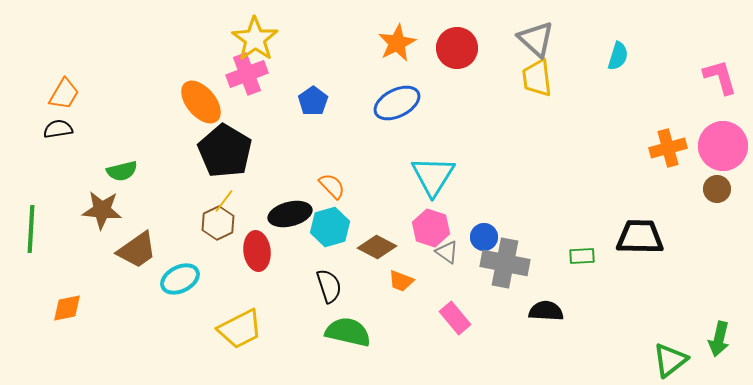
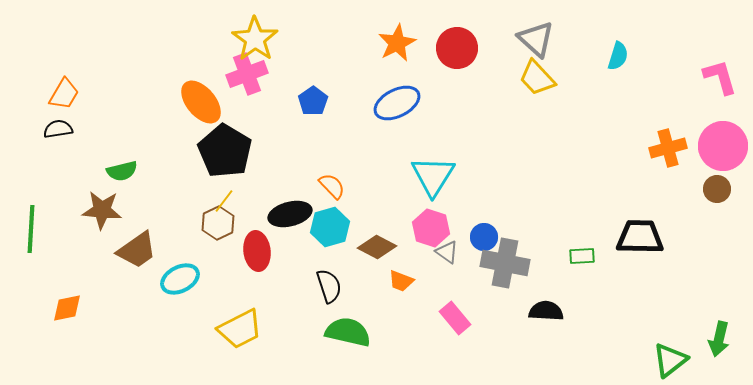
yellow trapezoid at (537, 78): rotated 36 degrees counterclockwise
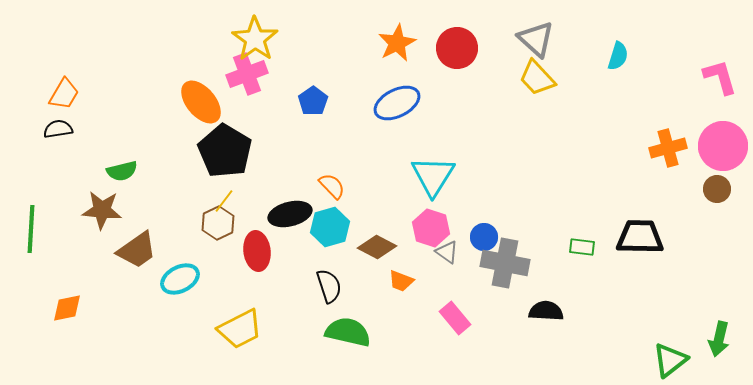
green rectangle at (582, 256): moved 9 px up; rotated 10 degrees clockwise
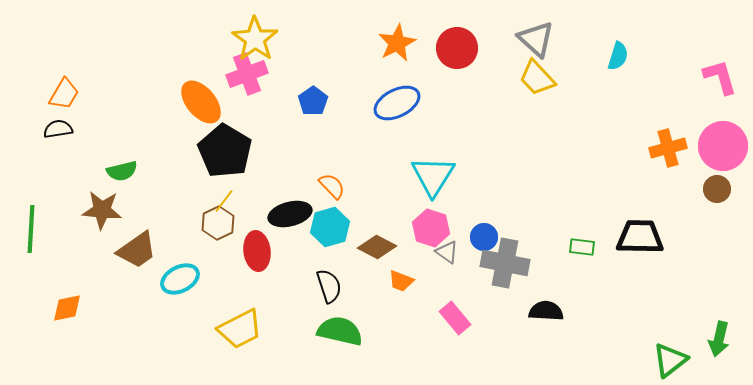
green semicircle at (348, 332): moved 8 px left, 1 px up
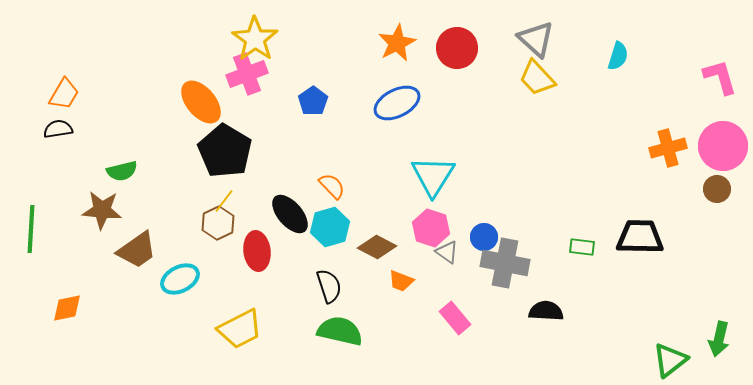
black ellipse at (290, 214): rotated 63 degrees clockwise
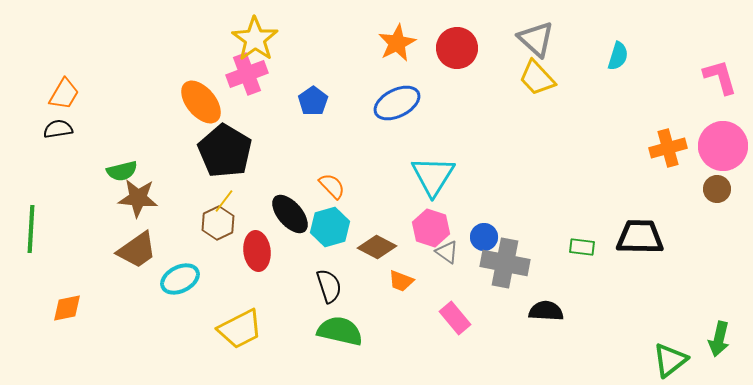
brown star at (102, 210): moved 36 px right, 12 px up
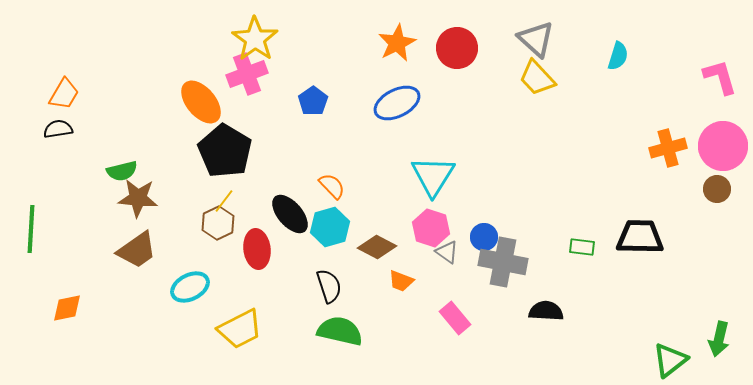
red ellipse at (257, 251): moved 2 px up
gray cross at (505, 263): moved 2 px left, 1 px up
cyan ellipse at (180, 279): moved 10 px right, 8 px down
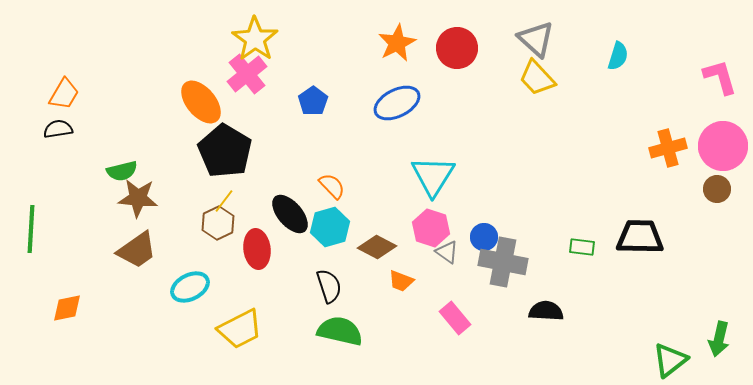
pink cross at (247, 74): rotated 18 degrees counterclockwise
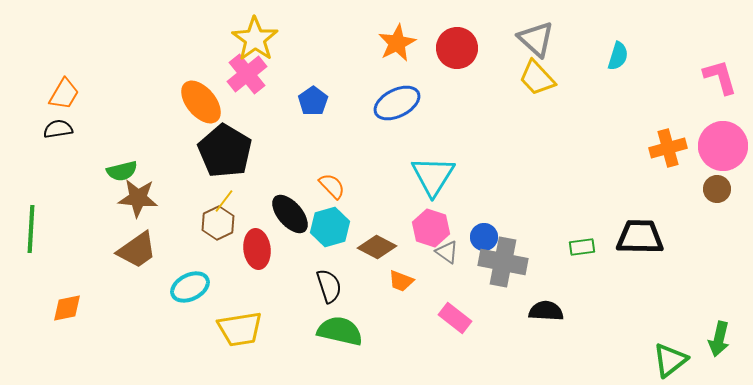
green rectangle at (582, 247): rotated 15 degrees counterclockwise
pink rectangle at (455, 318): rotated 12 degrees counterclockwise
yellow trapezoid at (240, 329): rotated 18 degrees clockwise
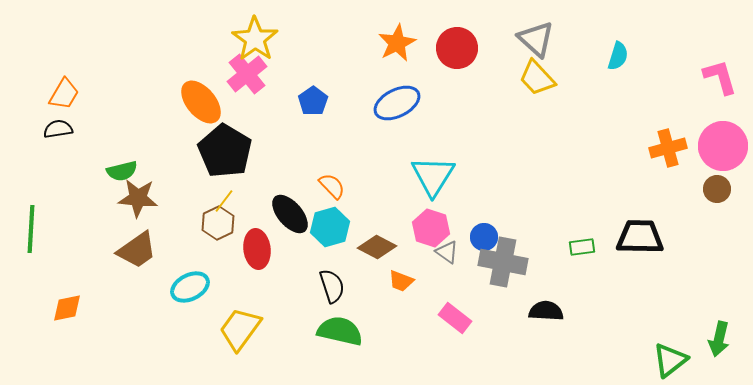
black semicircle at (329, 286): moved 3 px right
yellow trapezoid at (240, 329): rotated 135 degrees clockwise
